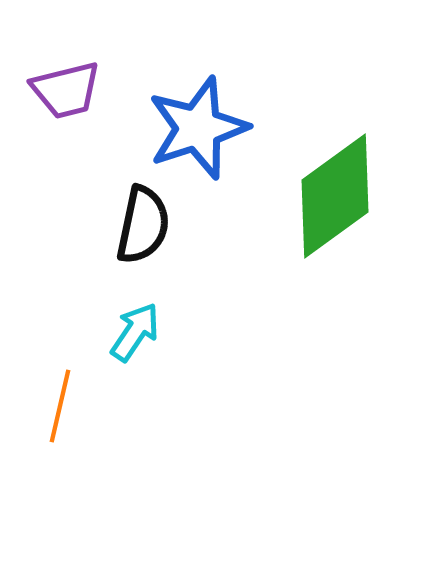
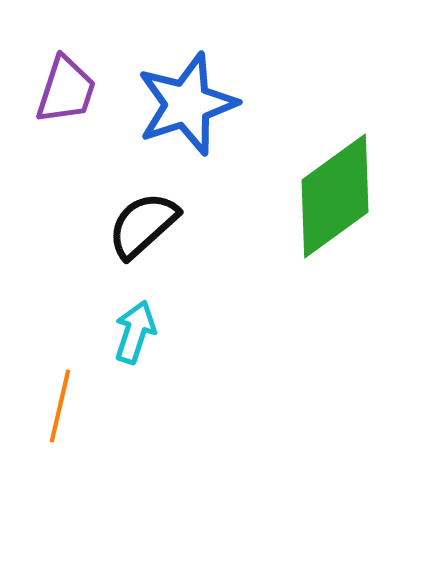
purple trapezoid: rotated 58 degrees counterclockwise
blue star: moved 11 px left, 24 px up
black semicircle: rotated 144 degrees counterclockwise
cyan arrow: rotated 16 degrees counterclockwise
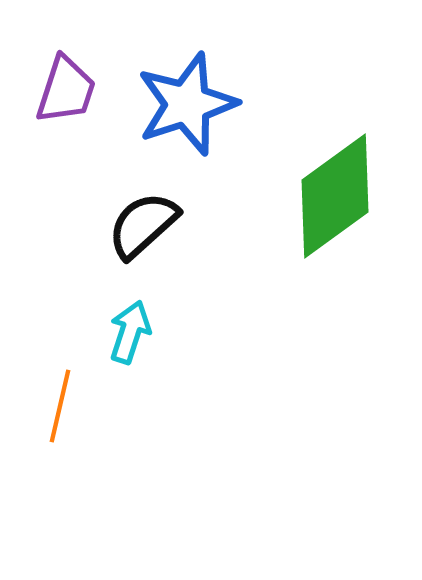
cyan arrow: moved 5 px left
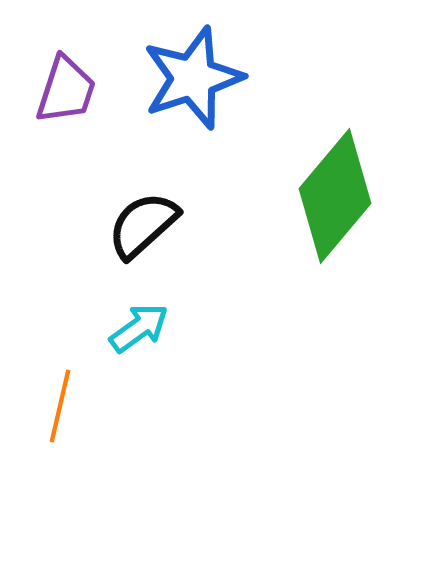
blue star: moved 6 px right, 26 px up
green diamond: rotated 14 degrees counterclockwise
cyan arrow: moved 9 px right, 4 px up; rotated 36 degrees clockwise
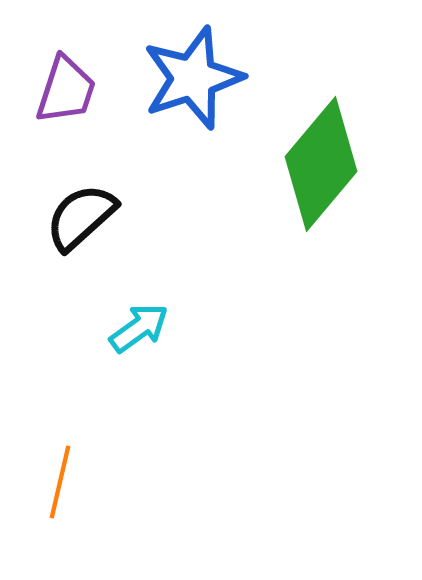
green diamond: moved 14 px left, 32 px up
black semicircle: moved 62 px left, 8 px up
orange line: moved 76 px down
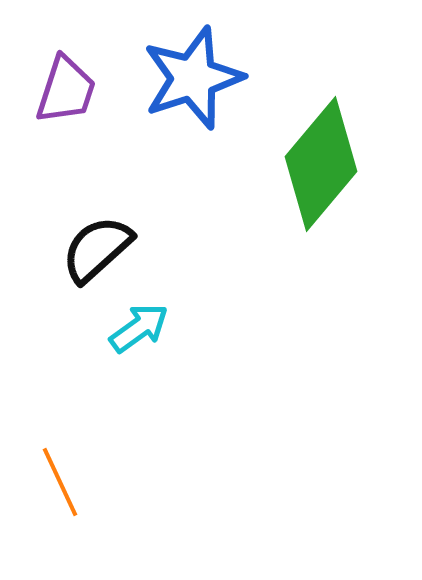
black semicircle: moved 16 px right, 32 px down
orange line: rotated 38 degrees counterclockwise
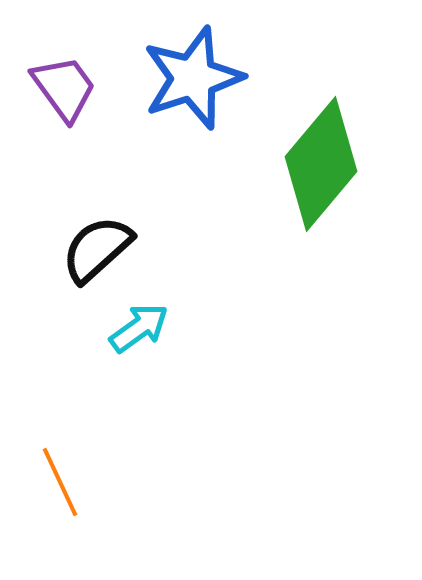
purple trapezoid: moved 2 px left, 2 px up; rotated 54 degrees counterclockwise
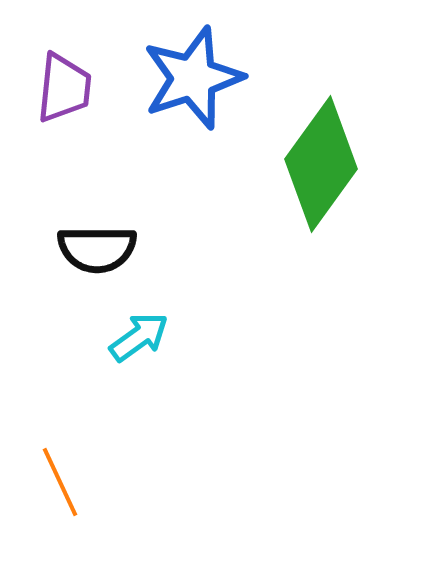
purple trapezoid: rotated 42 degrees clockwise
green diamond: rotated 4 degrees counterclockwise
black semicircle: rotated 138 degrees counterclockwise
cyan arrow: moved 9 px down
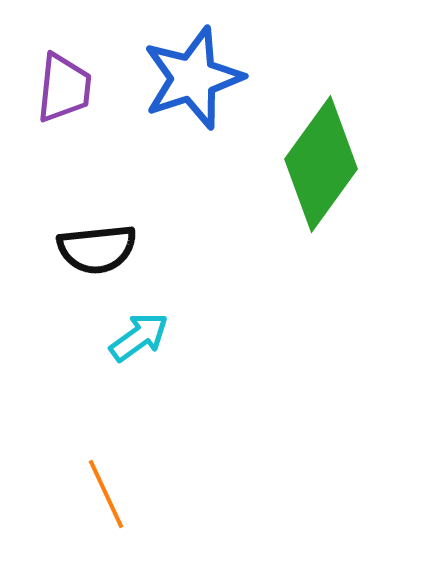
black semicircle: rotated 6 degrees counterclockwise
orange line: moved 46 px right, 12 px down
